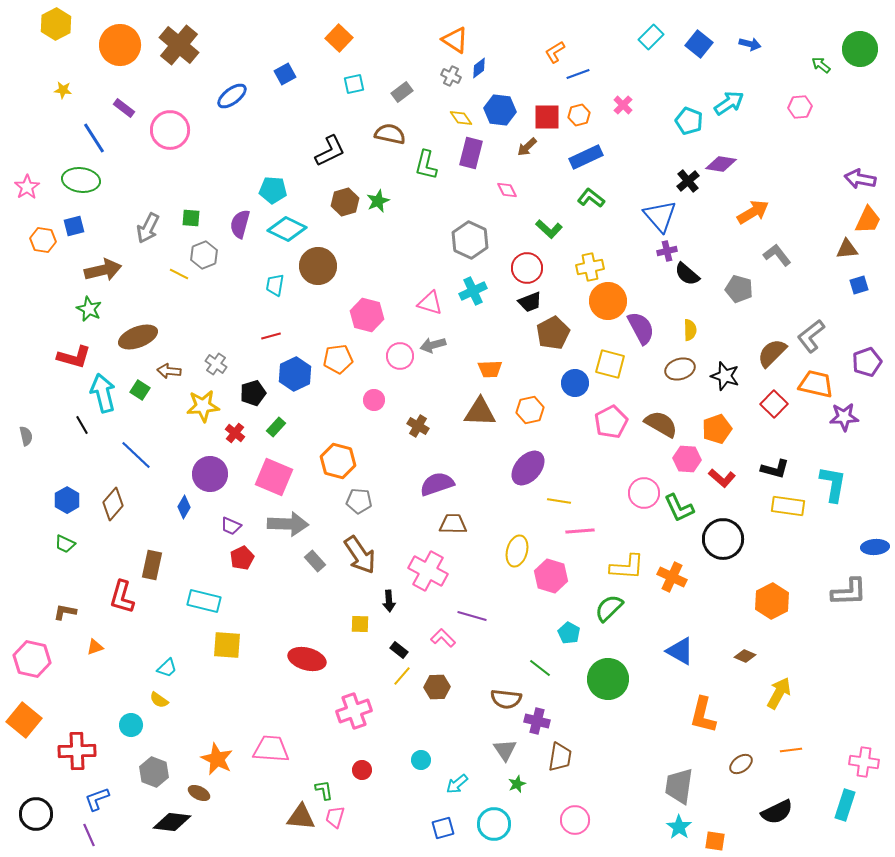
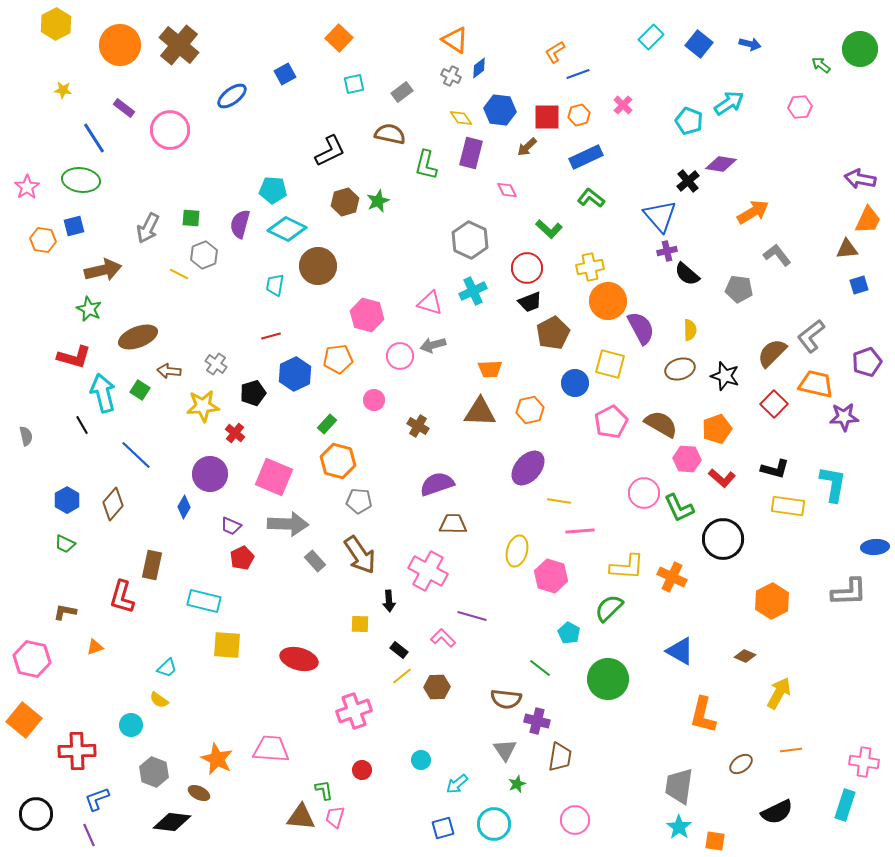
gray pentagon at (739, 289): rotated 8 degrees counterclockwise
green rectangle at (276, 427): moved 51 px right, 3 px up
red ellipse at (307, 659): moved 8 px left
yellow line at (402, 676): rotated 10 degrees clockwise
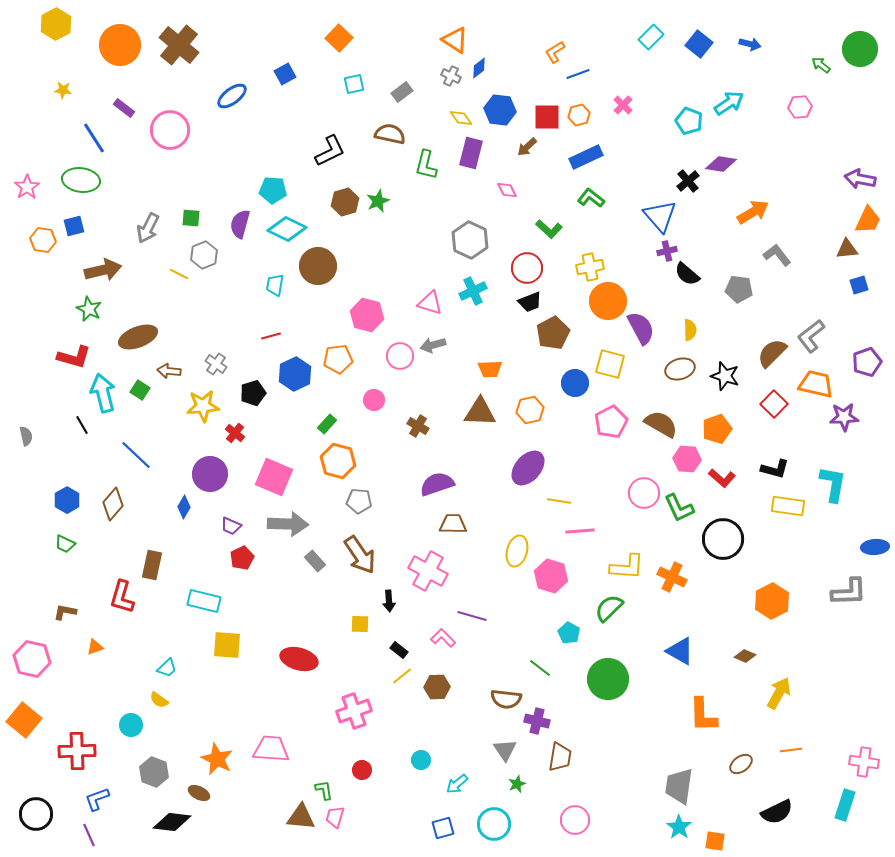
orange L-shape at (703, 715): rotated 15 degrees counterclockwise
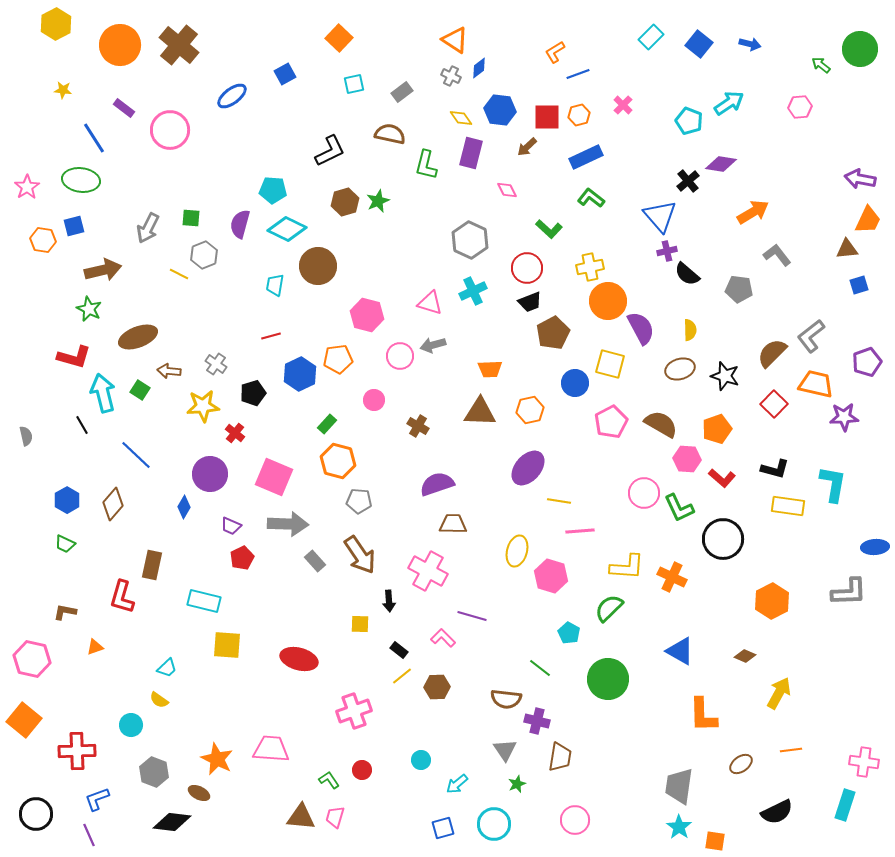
blue hexagon at (295, 374): moved 5 px right
green L-shape at (324, 790): moved 5 px right, 10 px up; rotated 25 degrees counterclockwise
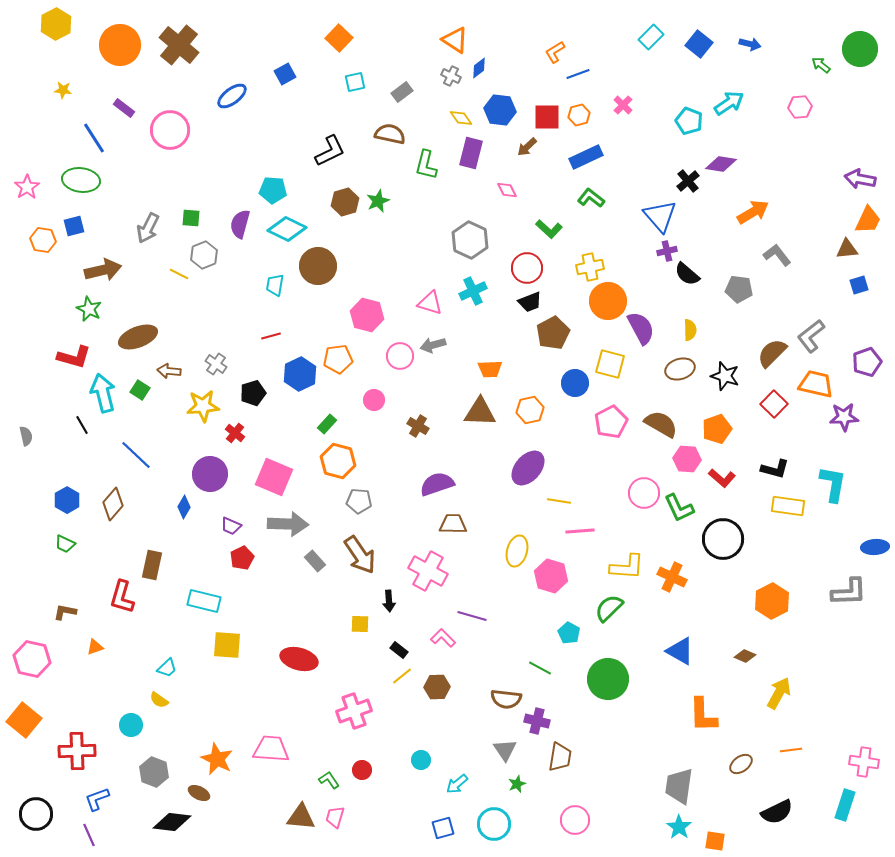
cyan square at (354, 84): moved 1 px right, 2 px up
green line at (540, 668): rotated 10 degrees counterclockwise
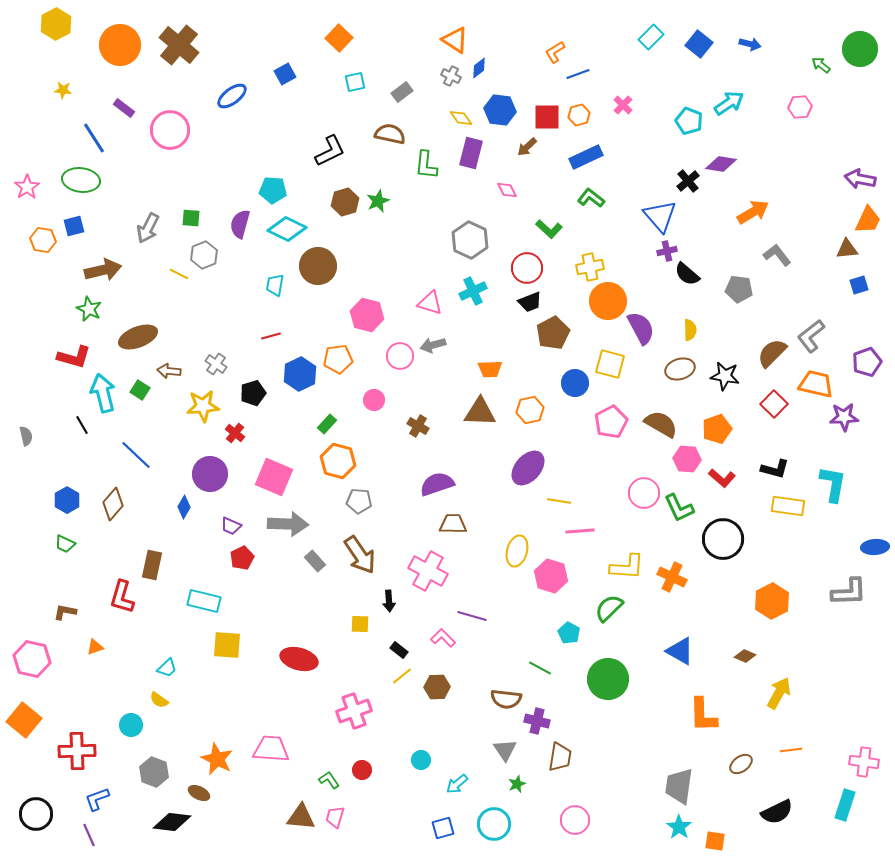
green L-shape at (426, 165): rotated 8 degrees counterclockwise
black star at (725, 376): rotated 8 degrees counterclockwise
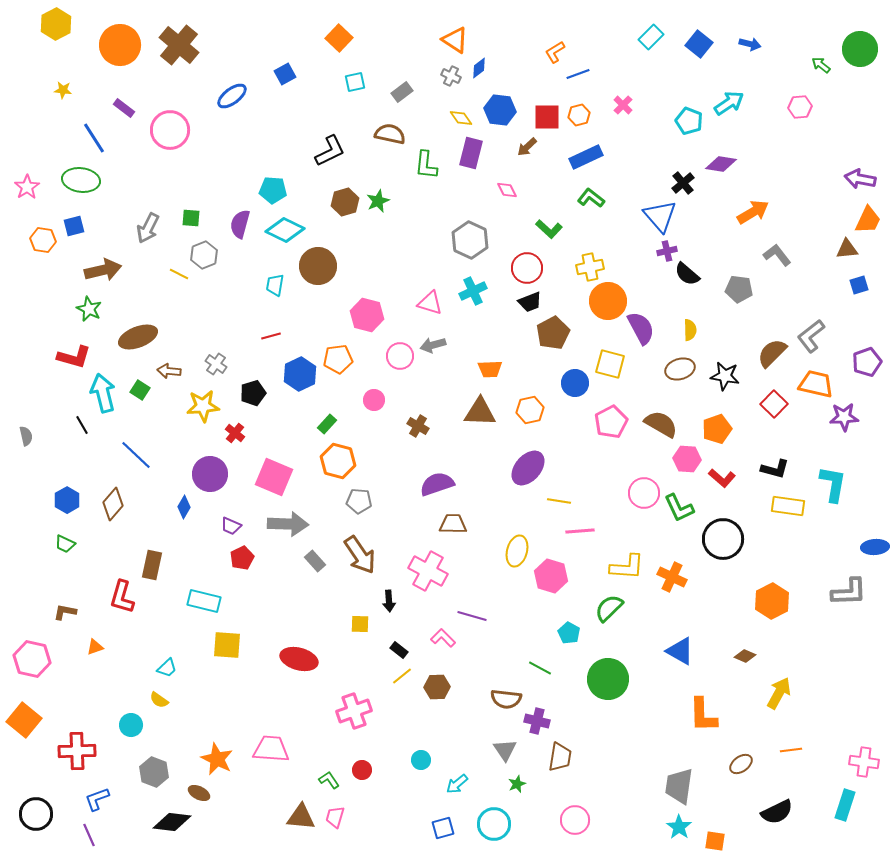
black cross at (688, 181): moved 5 px left, 2 px down
cyan diamond at (287, 229): moved 2 px left, 1 px down
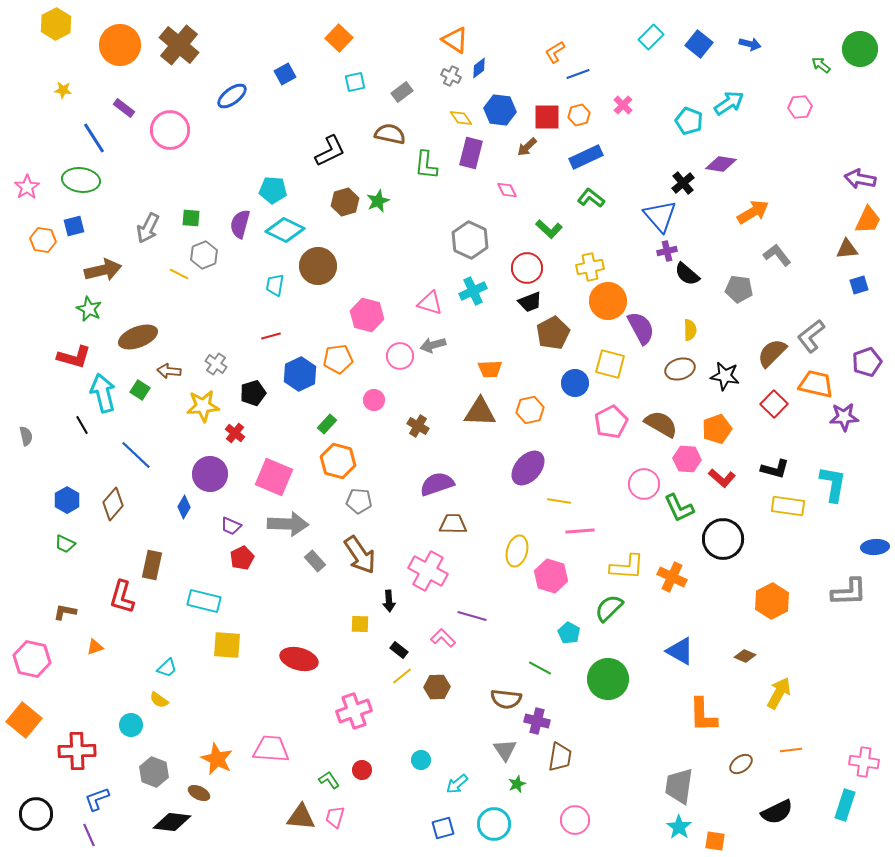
pink circle at (644, 493): moved 9 px up
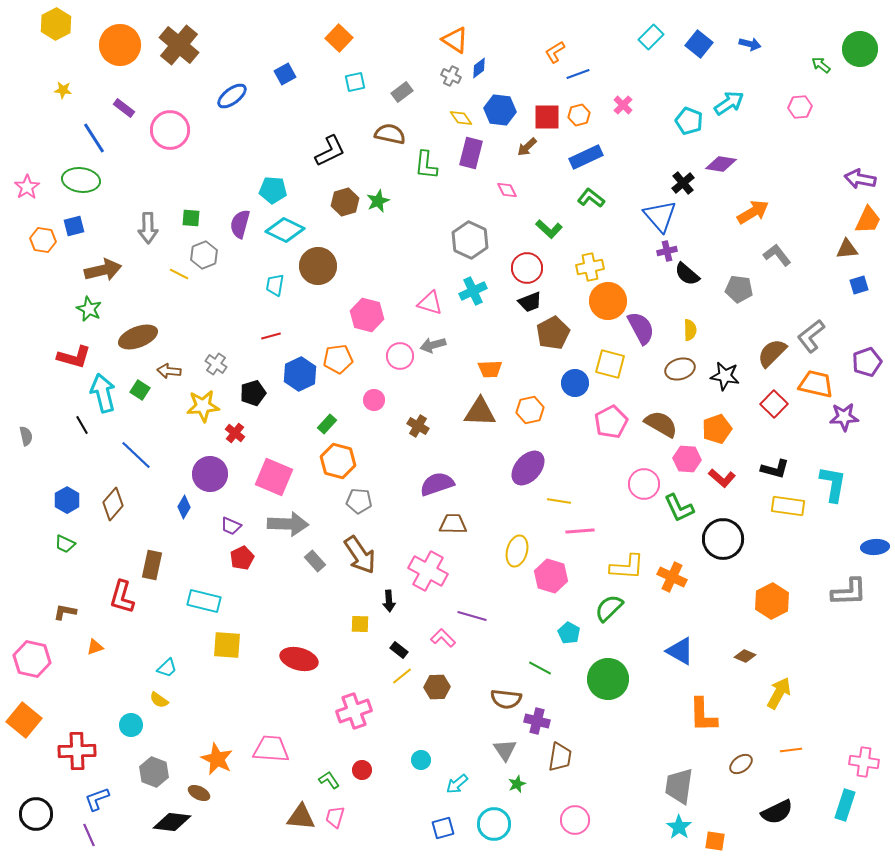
gray arrow at (148, 228): rotated 28 degrees counterclockwise
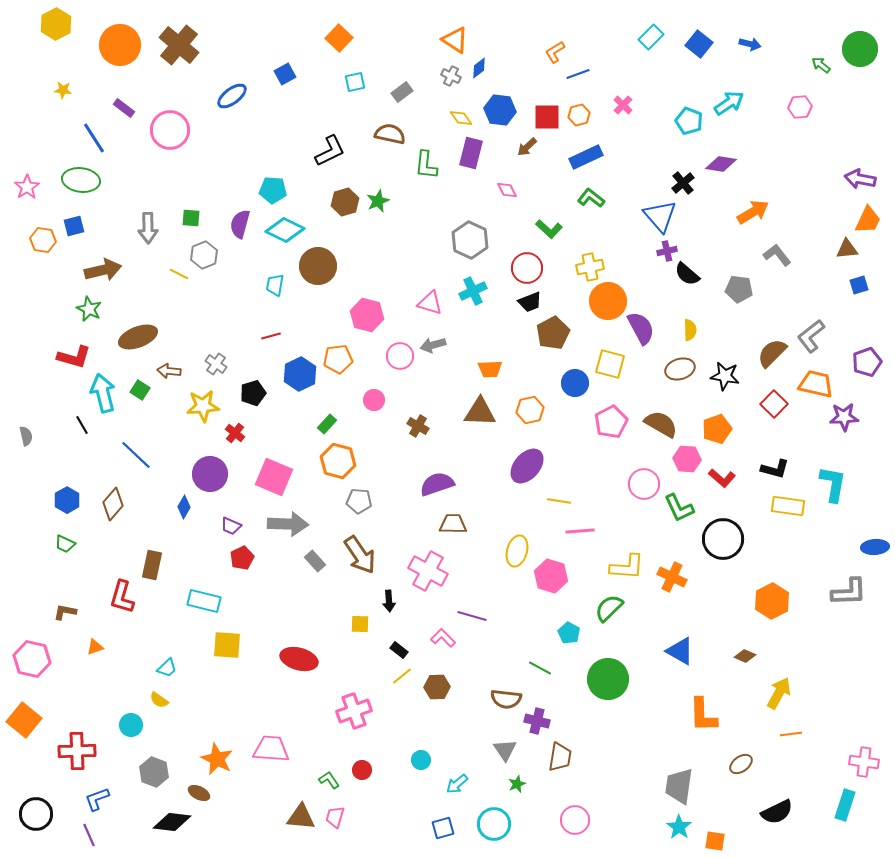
purple ellipse at (528, 468): moved 1 px left, 2 px up
orange line at (791, 750): moved 16 px up
